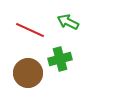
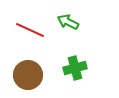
green cross: moved 15 px right, 9 px down
brown circle: moved 2 px down
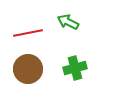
red line: moved 2 px left, 3 px down; rotated 36 degrees counterclockwise
brown circle: moved 6 px up
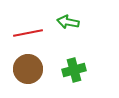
green arrow: rotated 15 degrees counterclockwise
green cross: moved 1 px left, 2 px down
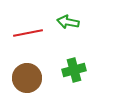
brown circle: moved 1 px left, 9 px down
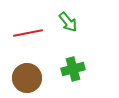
green arrow: rotated 140 degrees counterclockwise
green cross: moved 1 px left, 1 px up
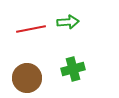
green arrow: rotated 55 degrees counterclockwise
red line: moved 3 px right, 4 px up
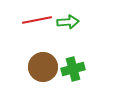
red line: moved 6 px right, 9 px up
brown circle: moved 16 px right, 11 px up
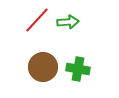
red line: rotated 36 degrees counterclockwise
green cross: moved 5 px right; rotated 25 degrees clockwise
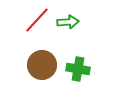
brown circle: moved 1 px left, 2 px up
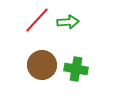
green cross: moved 2 px left
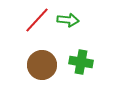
green arrow: moved 2 px up; rotated 10 degrees clockwise
green cross: moved 5 px right, 7 px up
